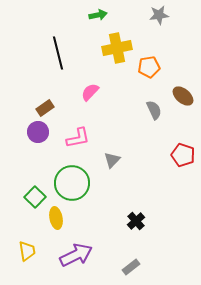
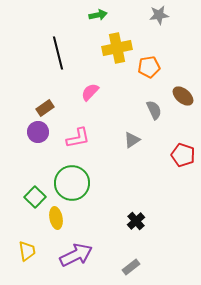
gray triangle: moved 20 px right, 20 px up; rotated 12 degrees clockwise
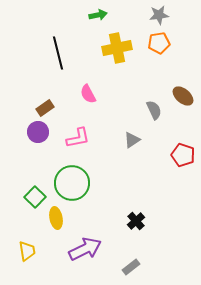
orange pentagon: moved 10 px right, 24 px up
pink semicircle: moved 2 px left, 2 px down; rotated 72 degrees counterclockwise
purple arrow: moved 9 px right, 6 px up
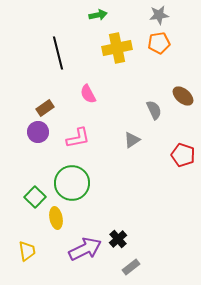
black cross: moved 18 px left, 18 px down
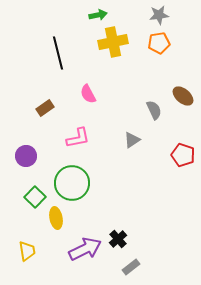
yellow cross: moved 4 px left, 6 px up
purple circle: moved 12 px left, 24 px down
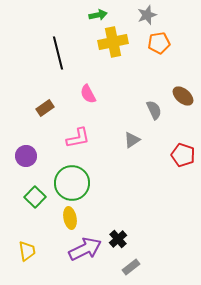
gray star: moved 12 px left; rotated 12 degrees counterclockwise
yellow ellipse: moved 14 px right
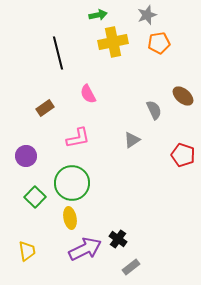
black cross: rotated 12 degrees counterclockwise
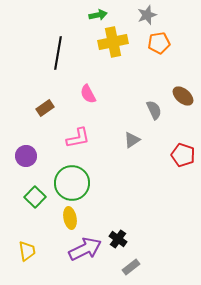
black line: rotated 24 degrees clockwise
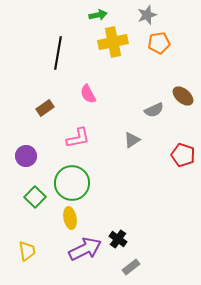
gray semicircle: rotated 90 degrees clockwise
